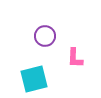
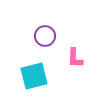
cyan square: moved 3 px up
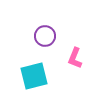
pink L-shape: rotated 20 degrees clockwise
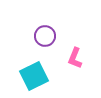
cyan square: rotated 12 degrees counterclockwise
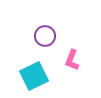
pink L-shape: moved 3 px left, 2 px down
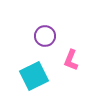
pink L-shape: moved 1 px left
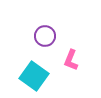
cyan square: rotated 28 degrees counterclockwise
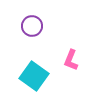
purple circle: moved 13 px left, 10 px up
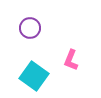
purple circle: moved 2 px left, 2 px down
